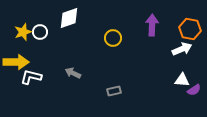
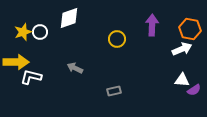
yellow circle: moved 4 px right, 1 px down
gray arrow: moved 2 px right, 5 px up
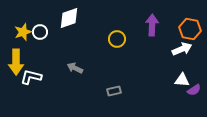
yellow arrow: rotated 90 degrees clockwise
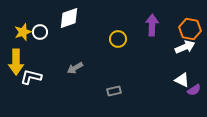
yellow circle: moved 1 px right
white arrow: moved 3 px right, 2 px up
gray arrow: rotated 56 degrees counterclockwise
white triangle: rotated 21 degrees clockwise
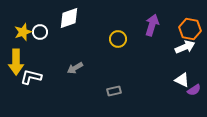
purple arrow: rotated 15 degrees clockwise
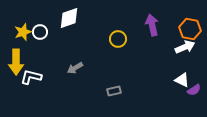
purple arrow: rotated 30 degrees counterclockwise
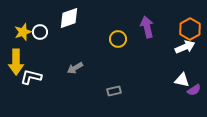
purple arrow: moved 5 px left, 2 px down
orange hexagon: rotated 20 degrees clockwise
white triangle: rotated 14 degrees counterclockwise
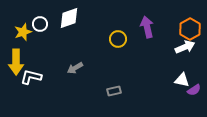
white circle: moved 8 px up
